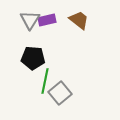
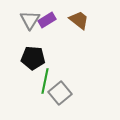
purple rectangle: rotated 18 degrees counterclockwise
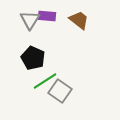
purple rectangle: moved 4 px up; rotated 36 degrees clockwise
black pentagon: rotated 20 degrees clockwise
green line: rotated 45 degrees clockwise
gray square: moved 2 px up; rotated 15 degrees counterclockwise
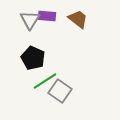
brown trapezoid: moved 1 px left, 1 px up
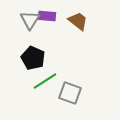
brown trapezoid: moved 2 px down
gray square: moved 10 px right, 2 px down; rotated 15 degrees counterclockwise
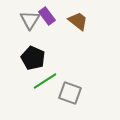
purple rectangle: rotated 48 degrees clockwise
